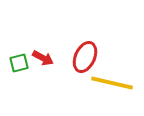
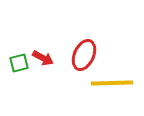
red ellipse: moved 1 px left, 2 px up
yellow line: rotated 15 degrees counterclockwise
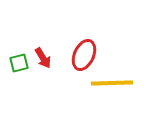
red arrow: rotated 30 degrees clockwise
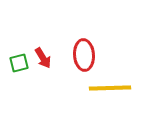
red ellipse: rotated 28 degrees counterclockwise
yellow line: moved 2 px left, 5 px down
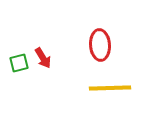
red ellipse: moved 16 px right, 10 px up
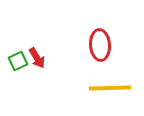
red arrow: moved 6 px left
green square: moved 1 px left, 2 px up; rotated 12 degrees counterclockwise
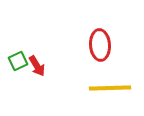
red arrow: moved 8 px down
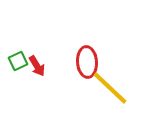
red ellipse: moved 13 px left, 17 px down
yellow line: rotated 45 degrees clockwise
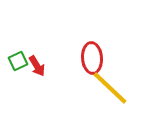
red ellipse: moved 5 px right, 4 px up
